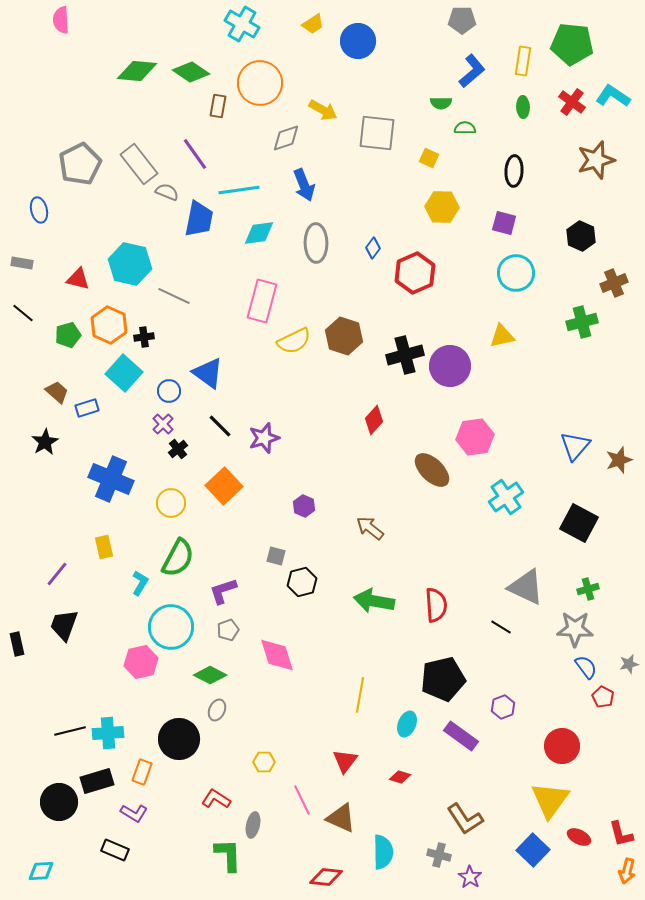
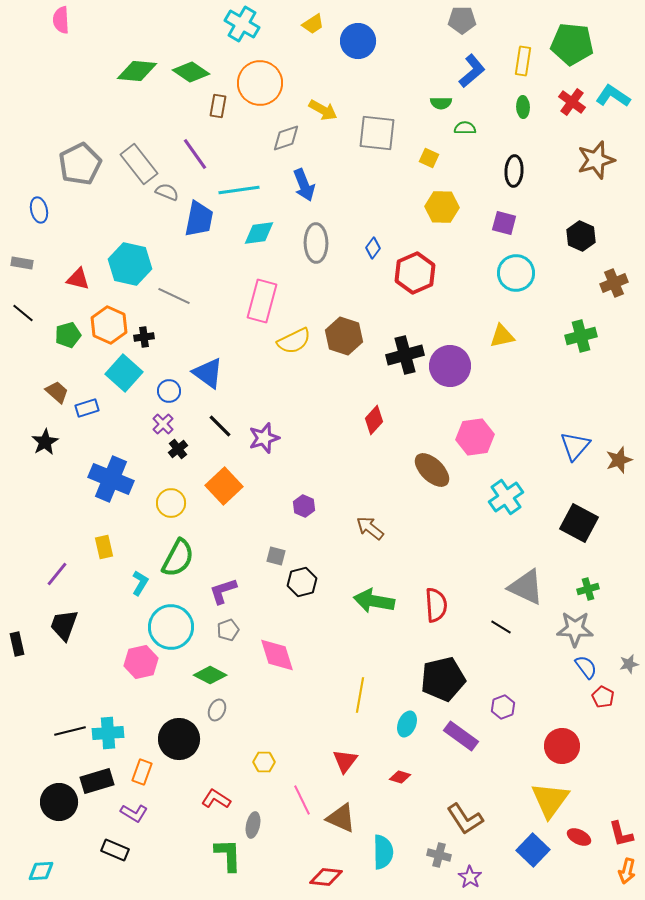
green cross at (582, 322): moved 1 px left, 14 px down
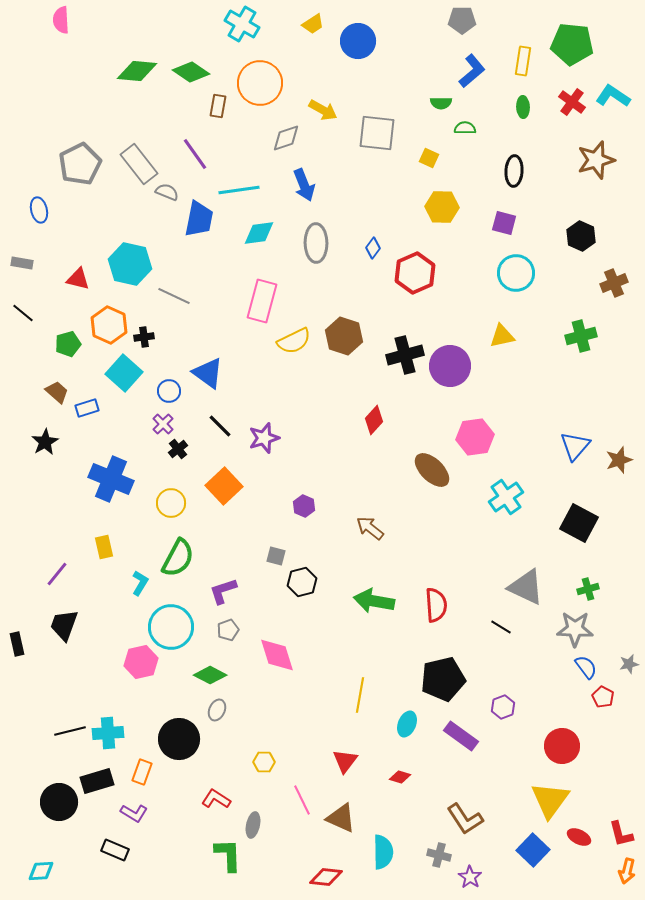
green pentagon at (68, 335): moved 9 px down
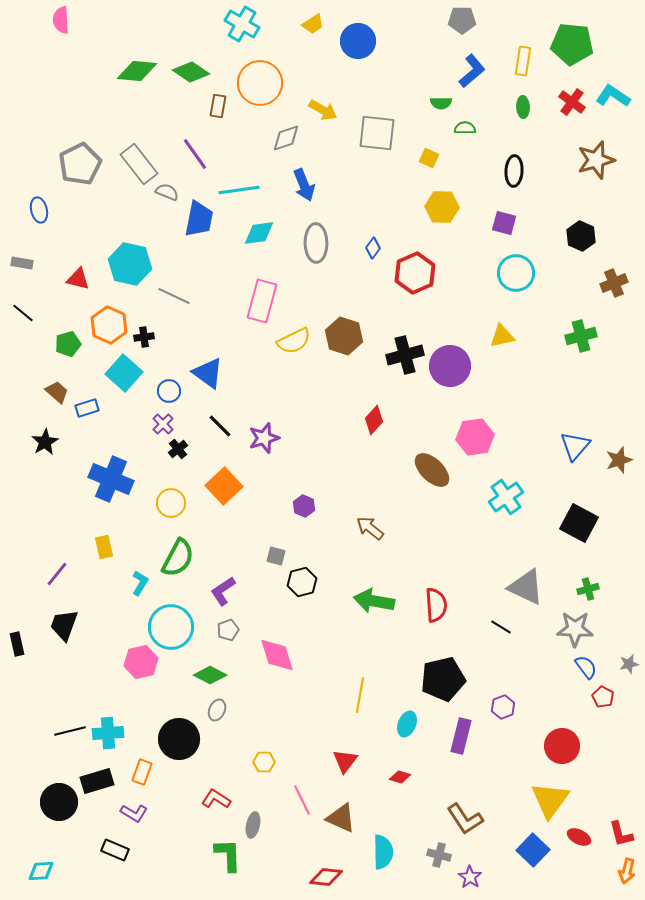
purple L-shape at (223, 591): rotated 16 degrees counterclockwise
purple rectangle at (461, 736): rotated 68 degrees clockwise
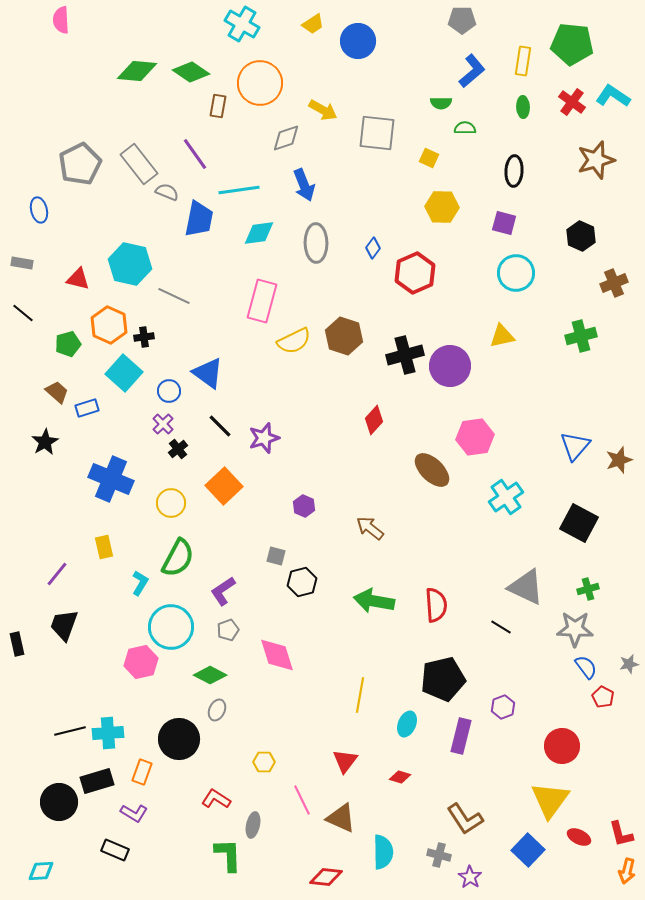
blue square at (533, 850): moved 5 px left
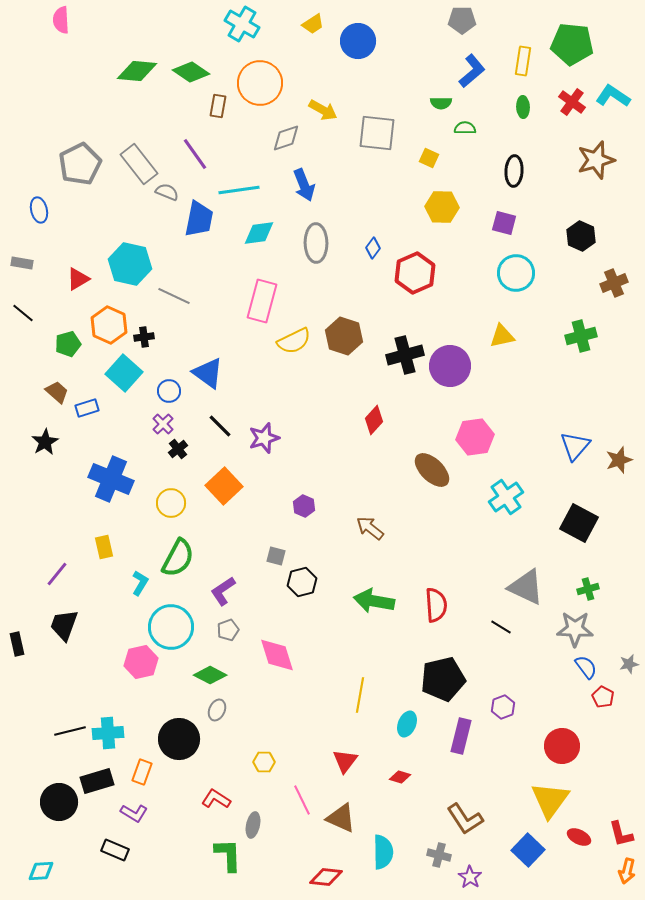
red triangle at (78, 279): rotated 45 degrees counterclockwise
